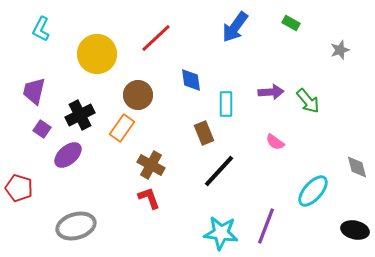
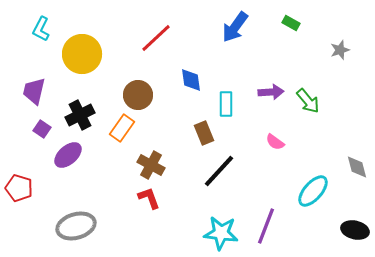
yellow circle: moved 15 px left
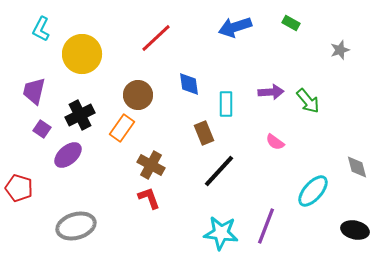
blue arrow: rotated 36 degrees clockwise
blue diamond: moved 2 px left, 4 px down
